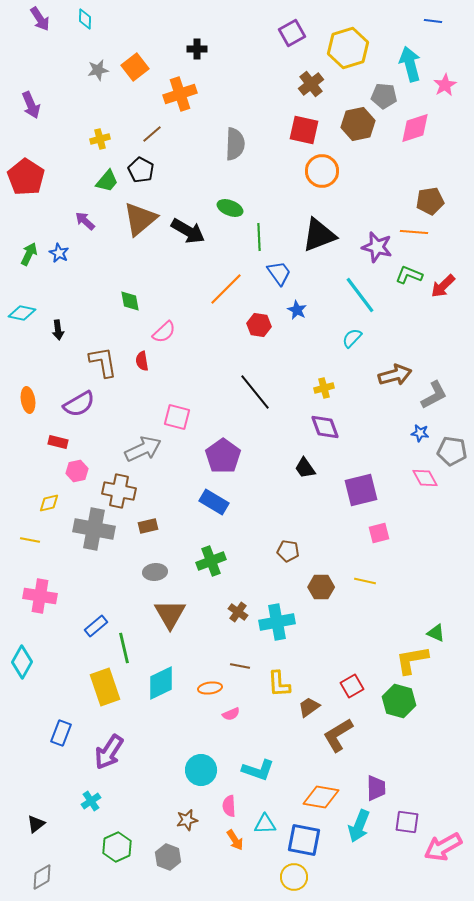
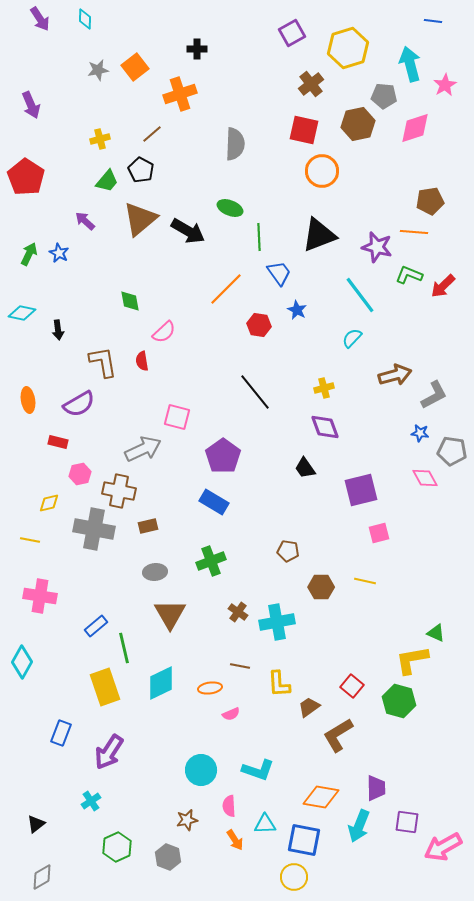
pink hexagon at (77, 471): moved 3 px right, 3 px down
red square at (352, 686): rotated 20 degrees counterclockwise
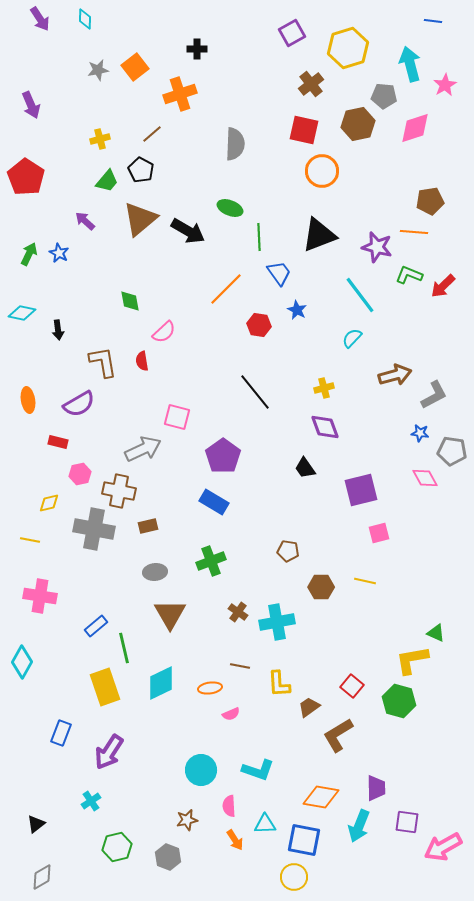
green hexagon at (117, 847): rotated 12 degrees clockwise
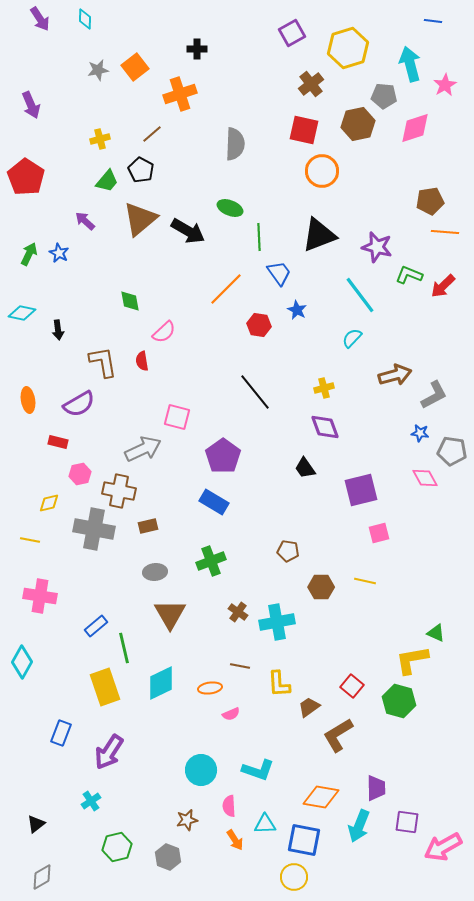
orange line at (414, 232): moved 31 px right
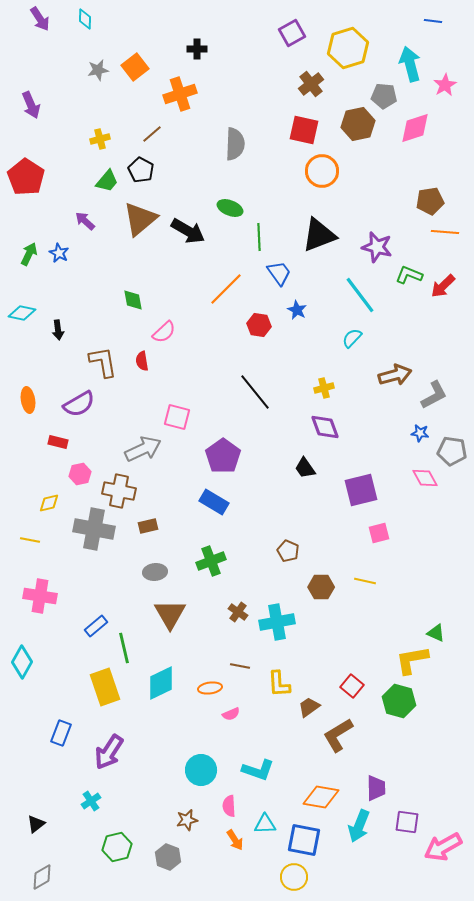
green diamond at (130, 301): moved 3 px right, 1 px up
brown pentagon at (288, 551): rotated 15 degrees clockwise
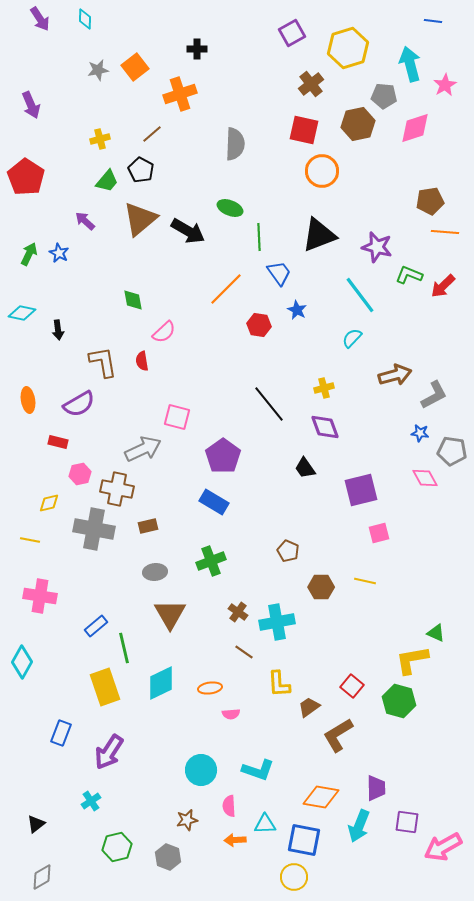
black line at (255, 392): moved 14 px right, 12 px down
brown cross at (119, 491): moved 2 px left, 2 px up
brown line at (240, 666): moved 4 px right, 14 px up; rotated 24 degrees clockwise
pink semicircle at (231, 714): rotated 18 degrees clockwise
orange arrow at (235, 840): rotated 120 degrees clockwise
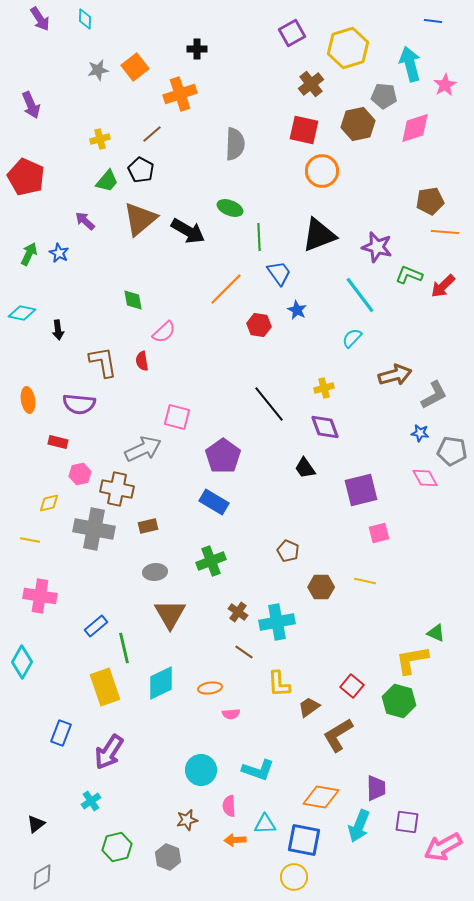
red pentagon at (26, 177): rotated 9 degrees counterclockwise
purple semicircle at (79, 404): rotated 36 degrees clockwise
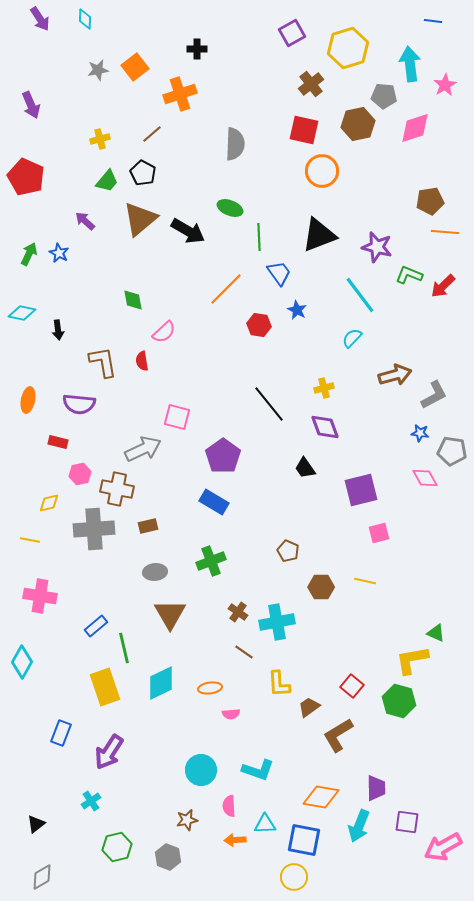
cyan arrow at (410, 64): rotated 8 degrees clockwise
black pentagon at (141, 170): moved 2 px right, 3 px down
orange ellipse at (28, 400): rotated 20 degrees clockwise
gray cross at (94, 529): rotated 15 degrees counterclockwise
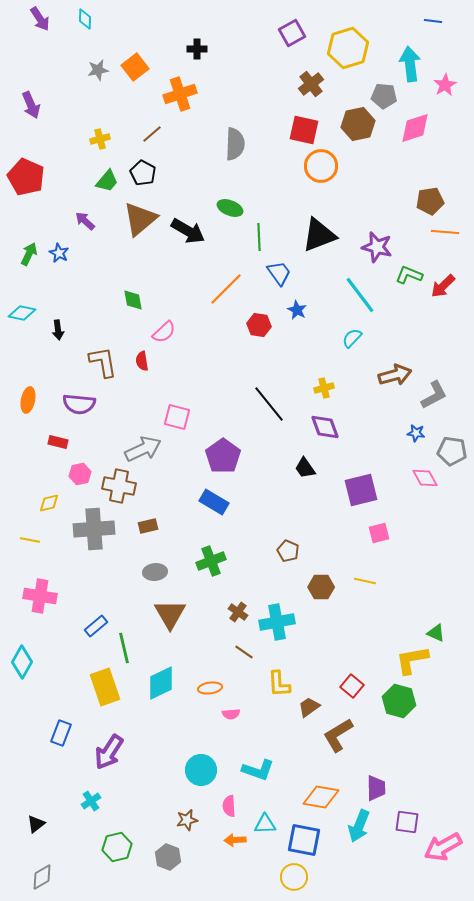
orange circle at (322, 171): moved 1 px left, 5 px up
blue star at (420, 433): moved 4 px left
brown cross at (117, 489): moved 2 px right, 3 px up
